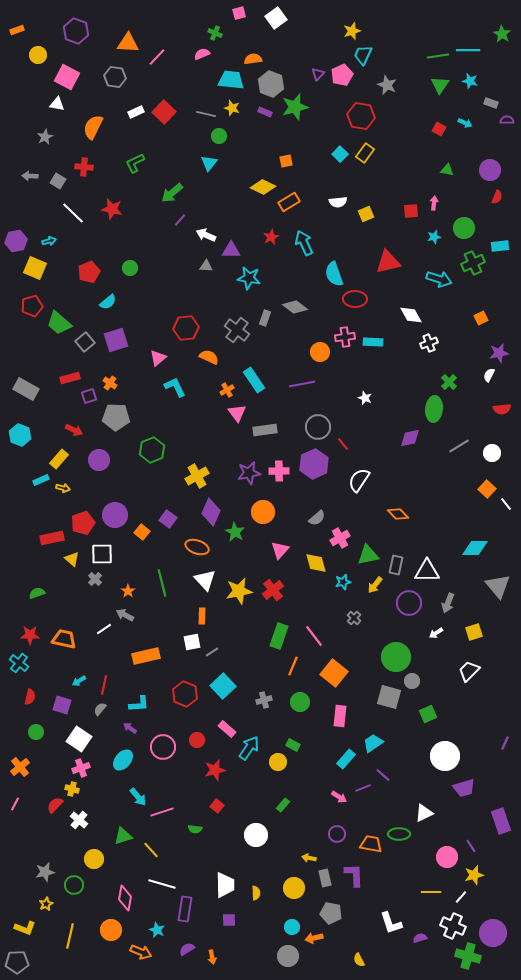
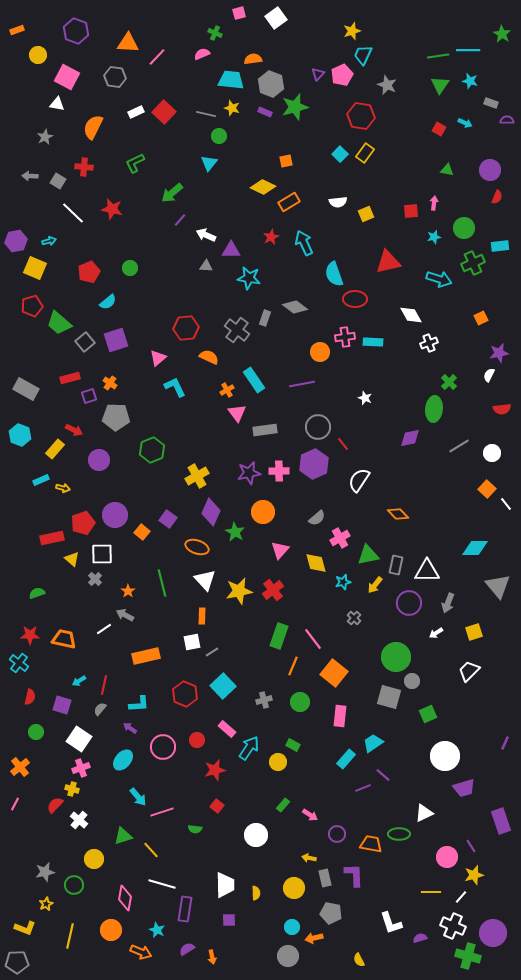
yellow rectangle at (59, 459): moved 4 px left, 10 px up
pink line at (314, 636): moved 1 px left, 3 px down
pink arrow at (339, 797): moved 29 px left, 18 px down
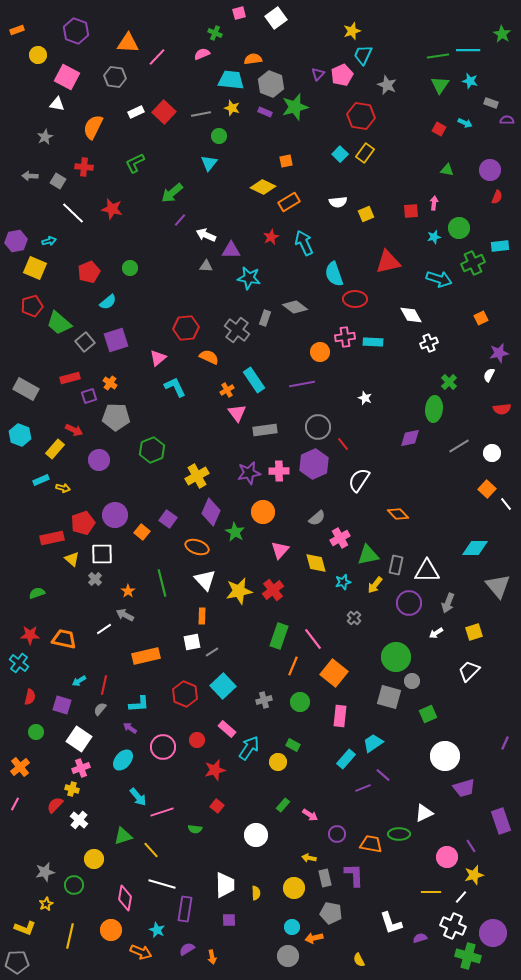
gray line at (206, 114): moved 5 px left; rotated 24 degrees counterclockwise
green circle at (464, 228): moved 5 px left
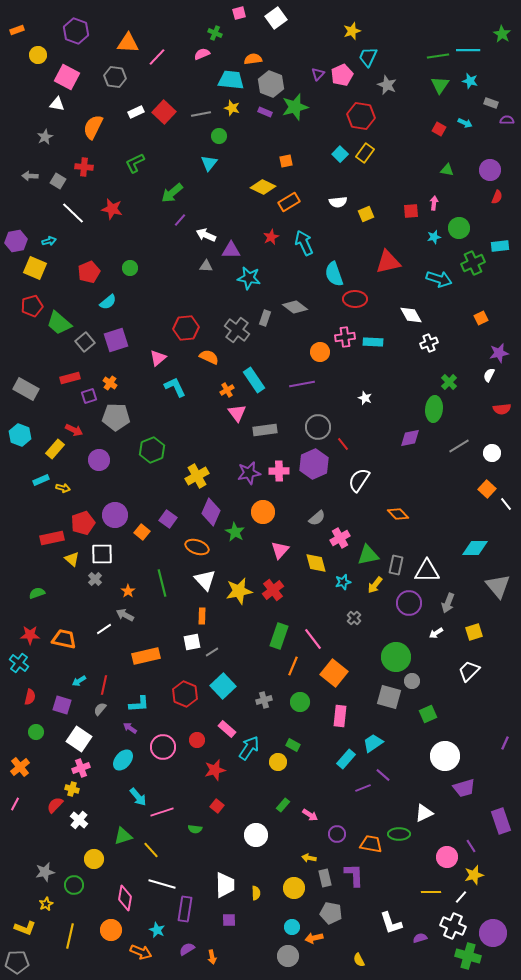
cyan trapezoid at (363, 55): moved 5 px right, 2 px down
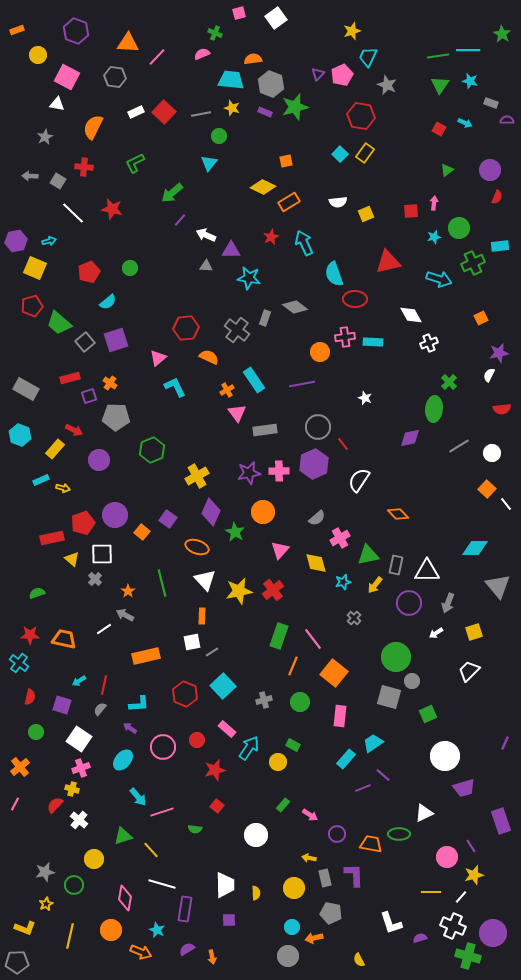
green triangle at (447, 170): rotated 48 degrees counterclockwise
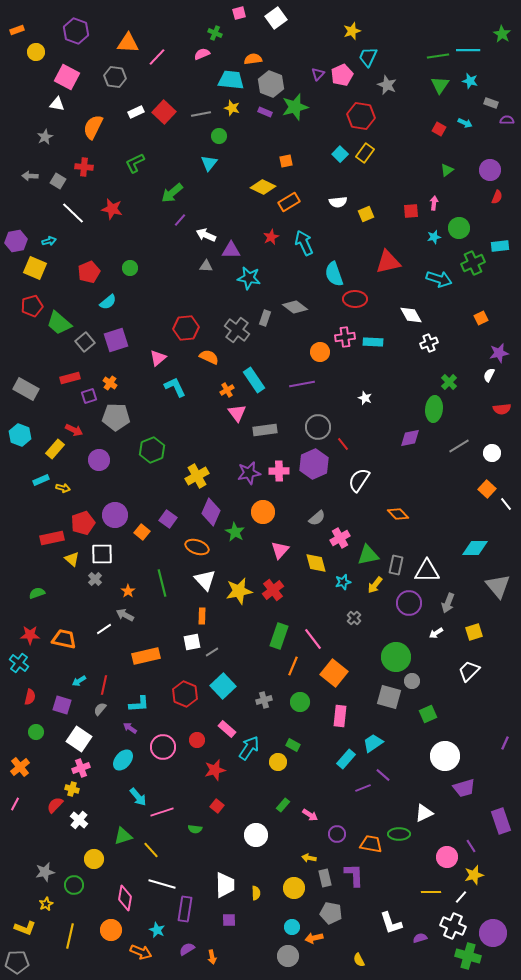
yellow circle at (38, 55): moved 2 px left, 3 px up
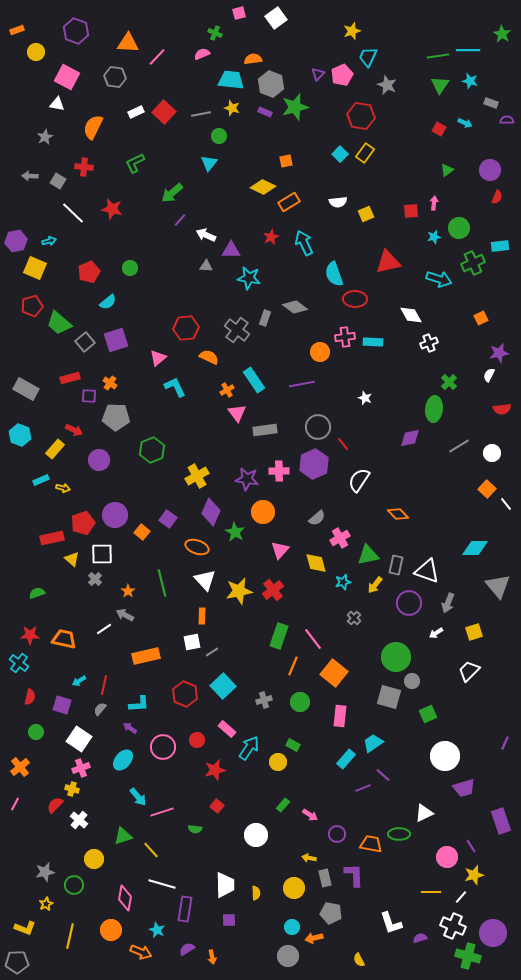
purple square at (89, 396): rotated 21 degrees clockwise
purple star at (249, 473): moved 2 px left, 6 px down; rotated 20 degrees clockwise
white triangle at (427, 571): rotated 20 degrees clockwise
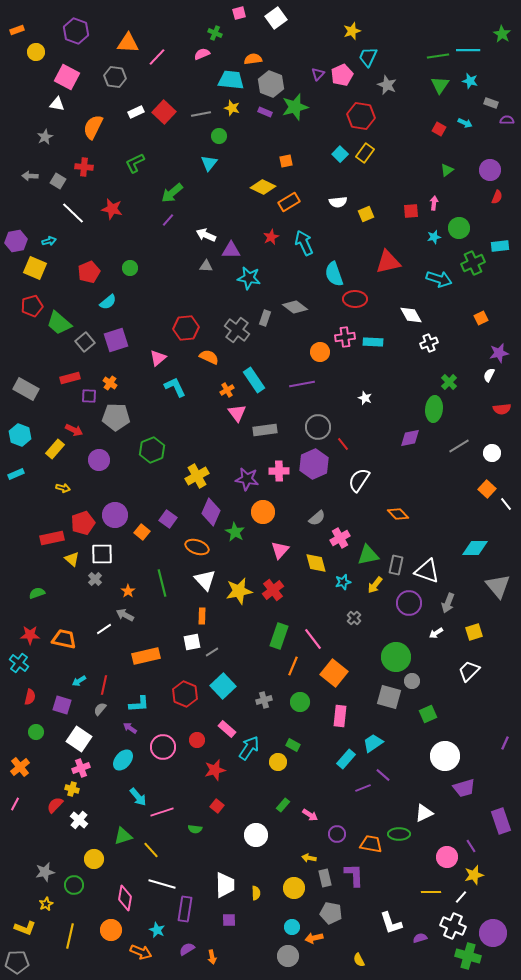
purple line at (180, 220): moved 12 px left
cyan rectangle at (41, 480): moved 25 px left, 6 px up
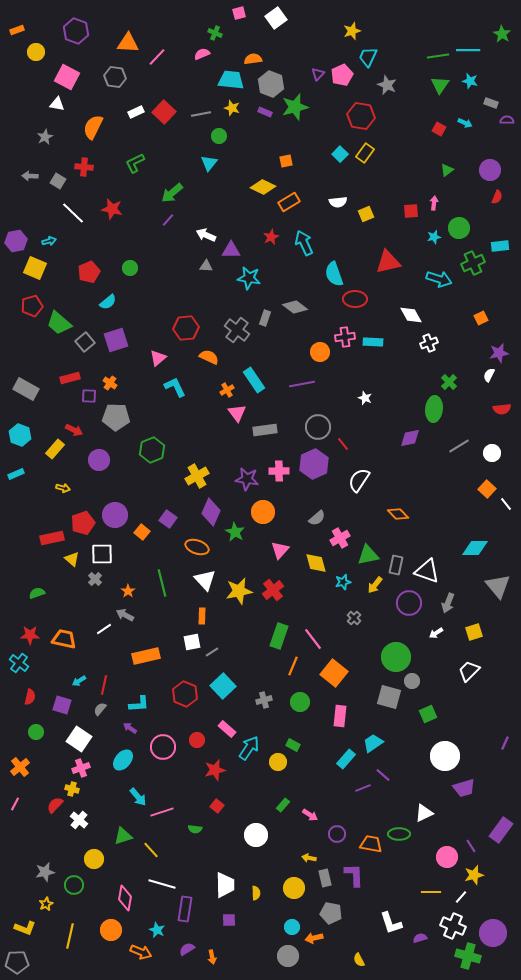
purple rectangle at (501, 821): moved 9 px down; rotated 55 degrees clockwise
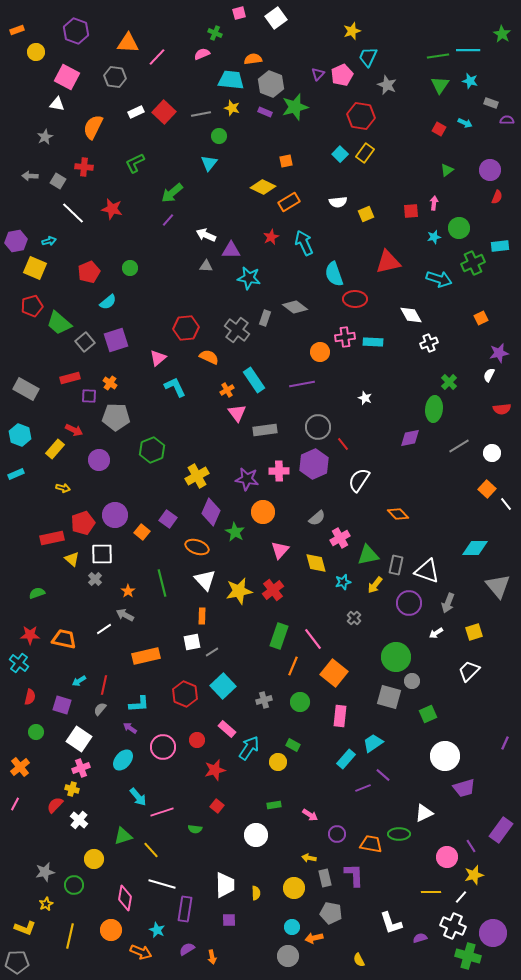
green rectangle at (283, 805): moved 9 px left; rotated 40 degrees clockwise
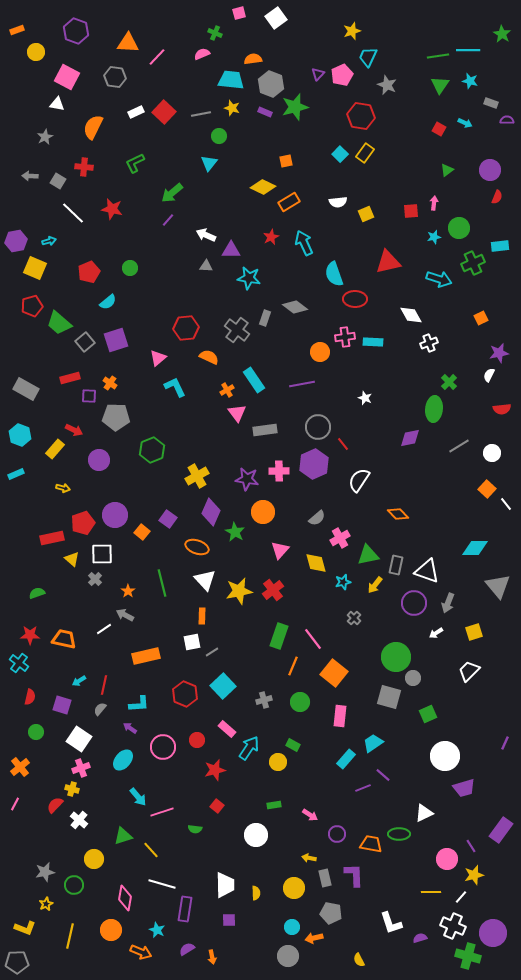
purple circle at (409, 603): moved 5 px right
gray circle at (412, 681): moved 1 px right, 3 px up
pink circle at (447, 857): moved 2 px down
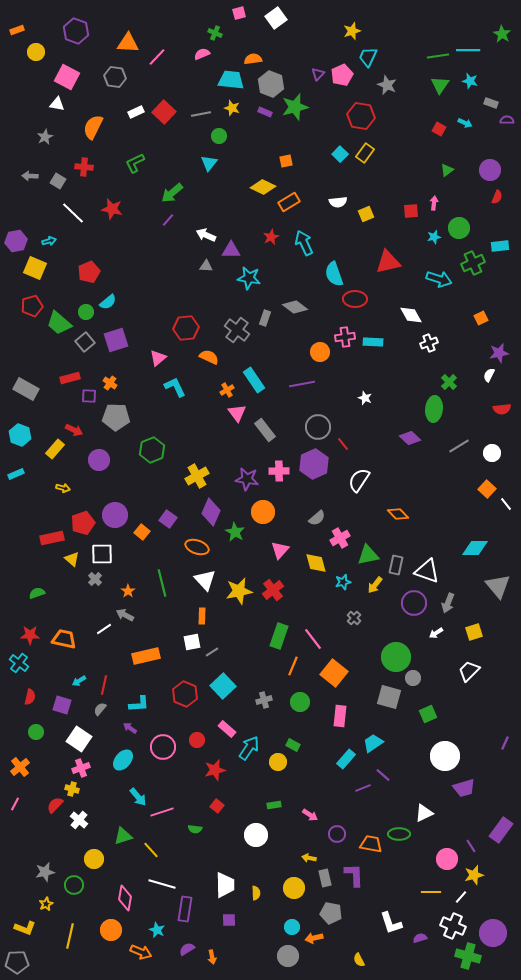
green circle at (130, 268): moved 44 px left, 44 px down
gray rectangle at (265, 430): rotated 60 degrees clockwise
purple diamond at (410, 438): rotated 55 degrees clockwise
